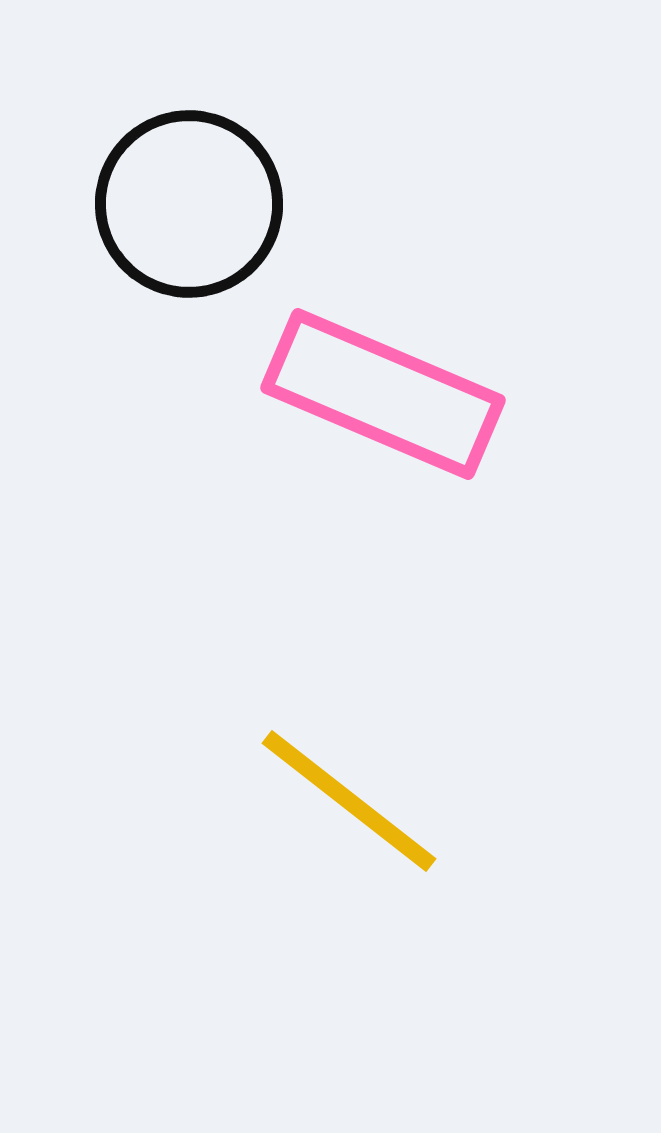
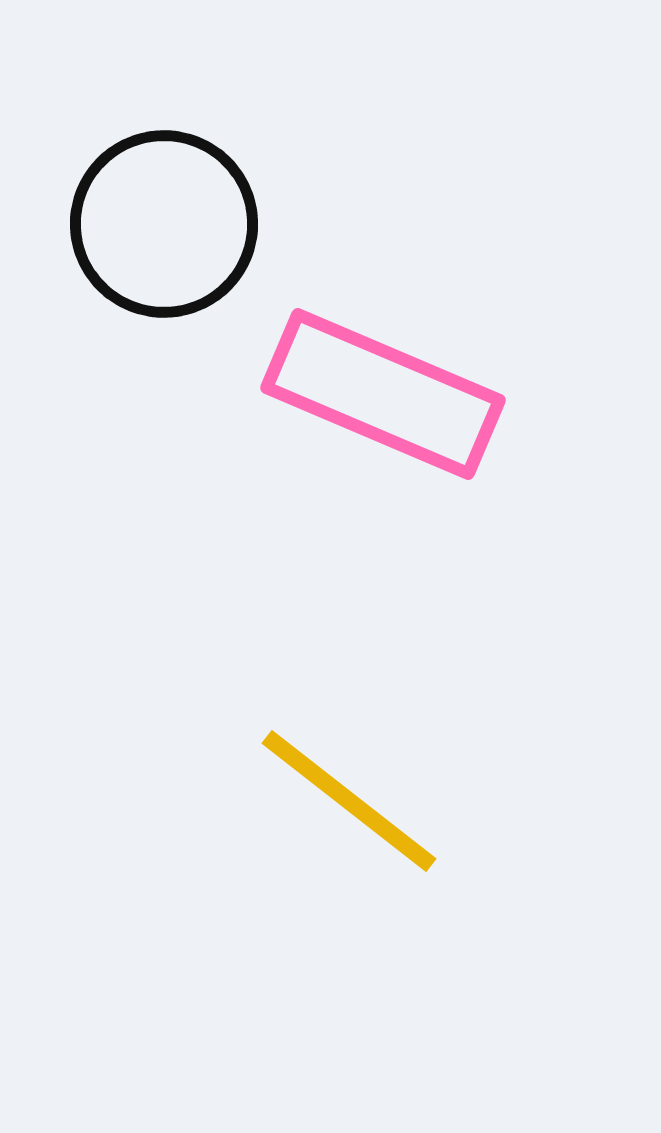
black circle: moved 25 px left, 20 px down
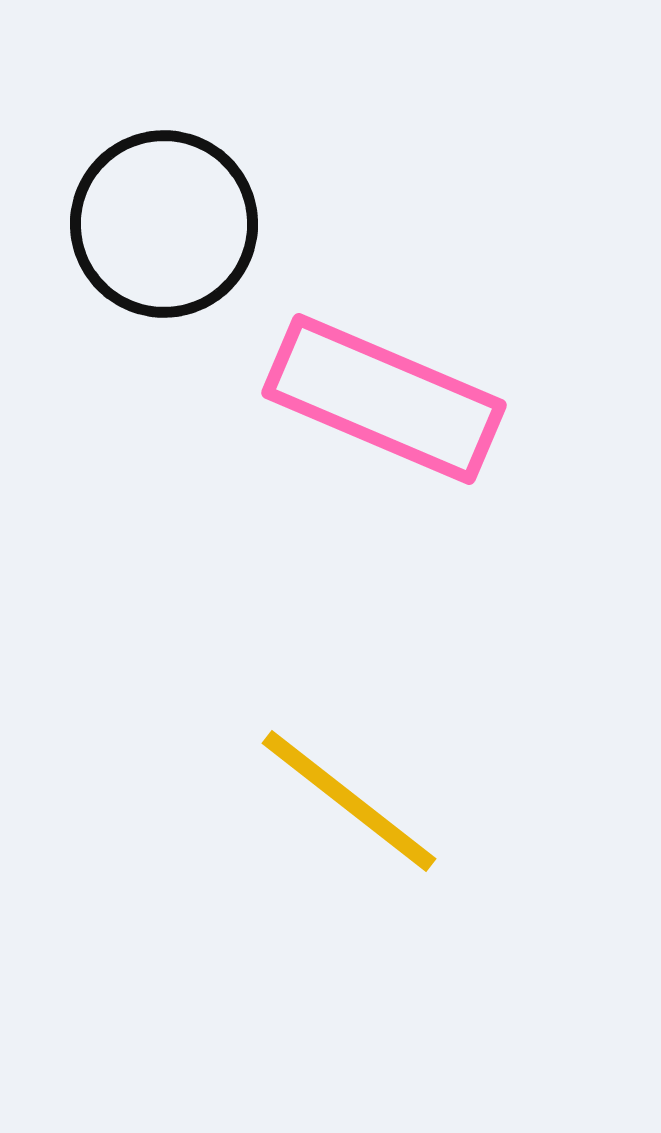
pink rectangle: moved 1 px right, 5 px down
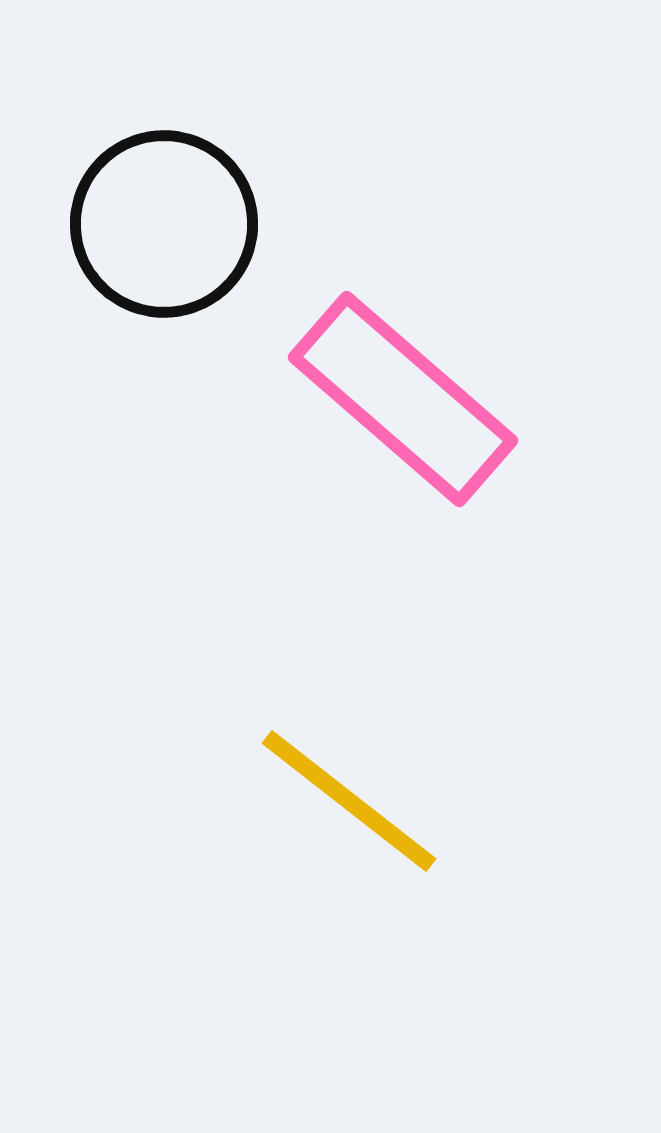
pink rectangle: moved 19 px right; rotated 18 degrees clockwise
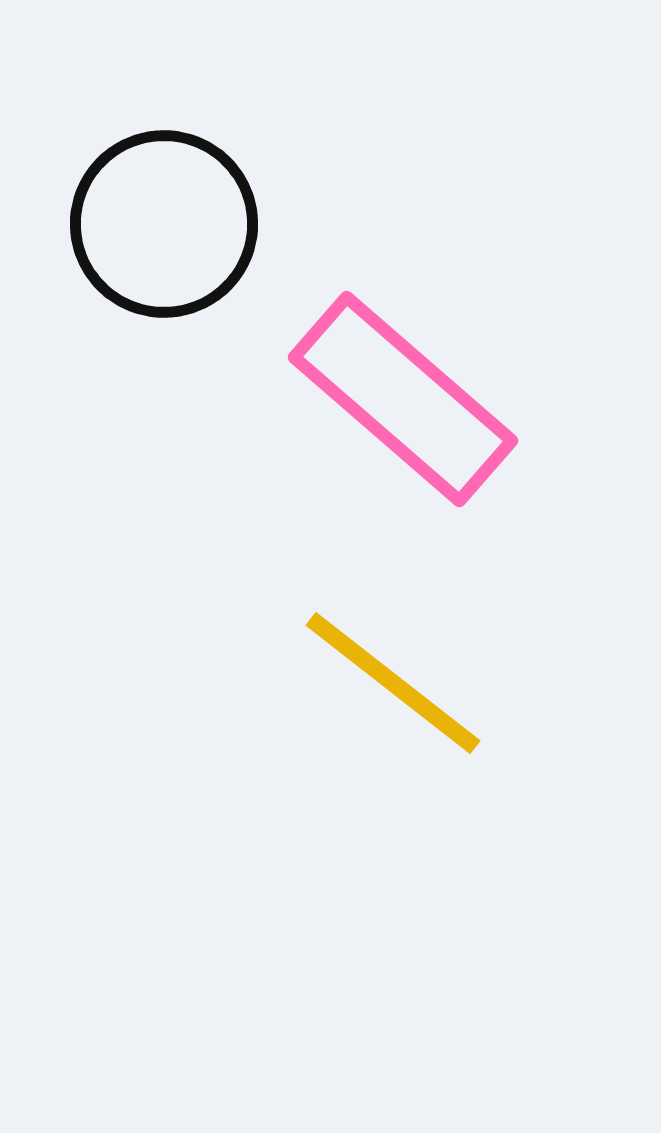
yellow line: moved 44 px right, 118 px up
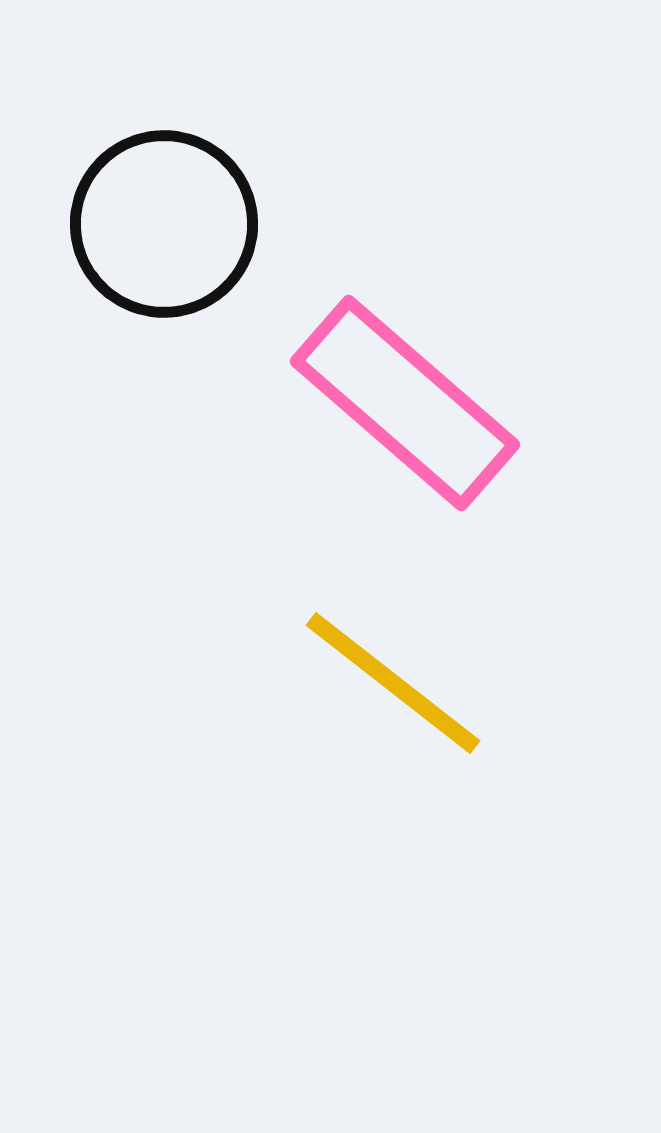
pink rectangle: moved 2 px right, 4 px down
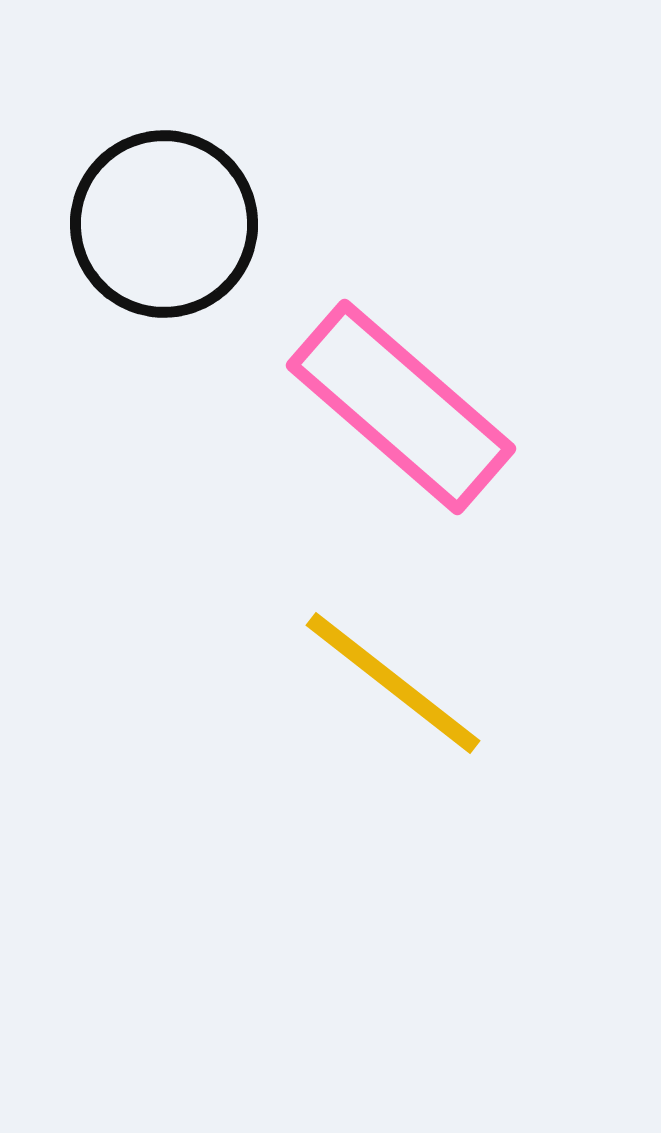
pink rectangle: moved 4 px left, 4 px down
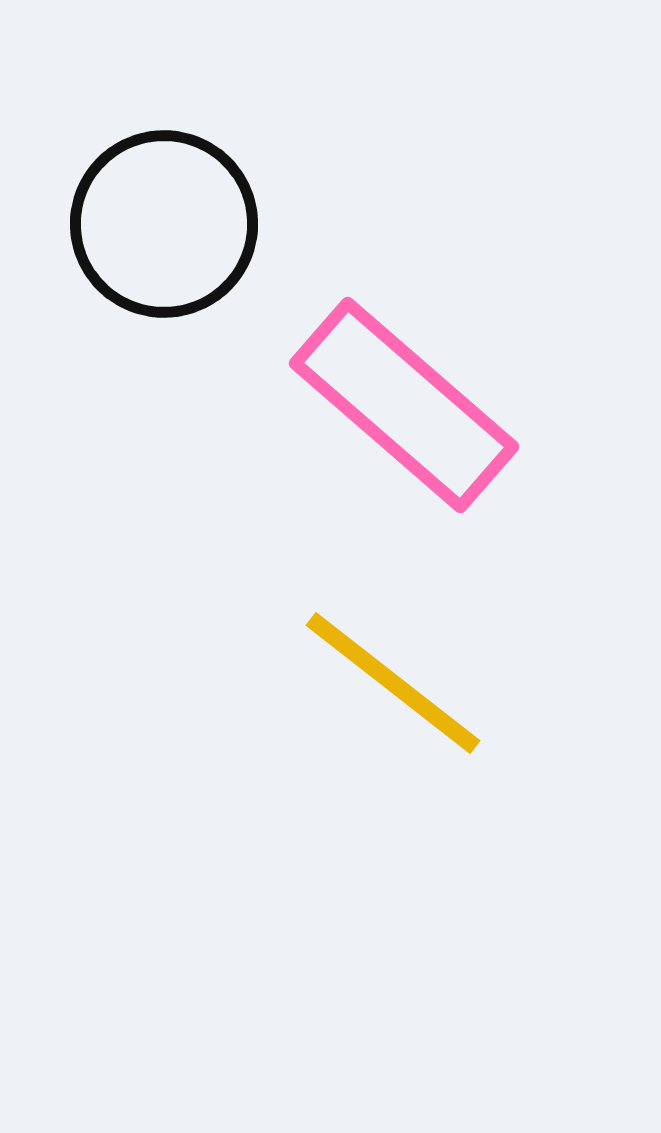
pink rectangle: moved 3 px right, 2 px up
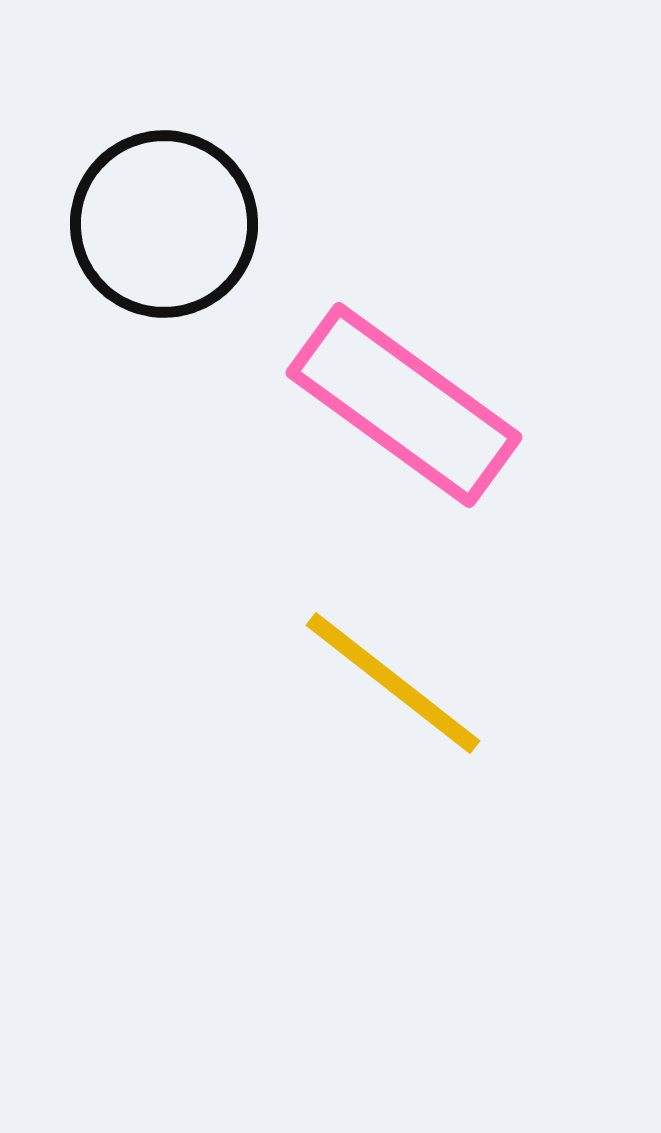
pink rectangle: rotated 5 degrees counterclockwise
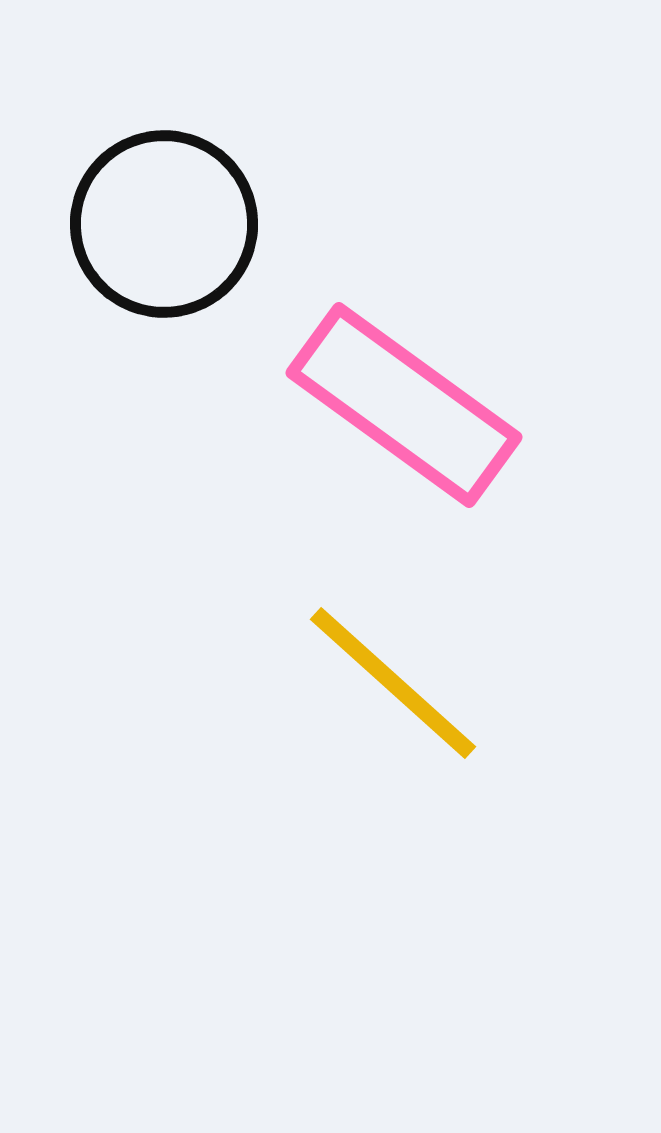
yellow line: rotated 4 degrees clockwise
